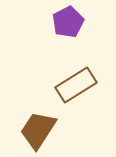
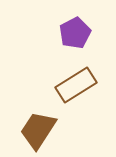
purple pentagon: moved 7 px right, 11 px down
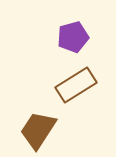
purple pentagon: moved 2 px left, 4 px down; rotated 12 degrees clockwise
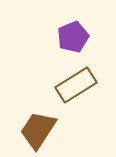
purple pentagon: rotated 8 degrees counterclockwise
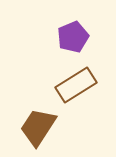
brown trapezoid: moved 3 px up
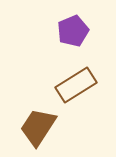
purple pentagon: moved 6 px up
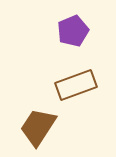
brown rectangle: rotated 12 degrees clockwise
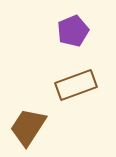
brown trapezoid: moved 10 px left
